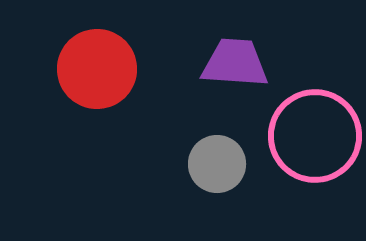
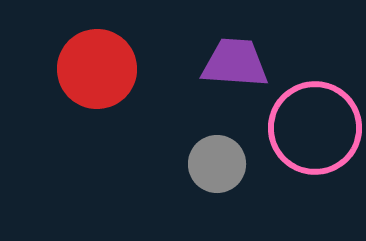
pink circle: moved 8 px up
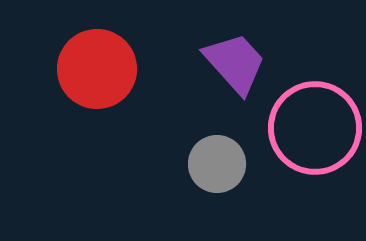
purple trapezoid: rotated 44 degrees clockwise
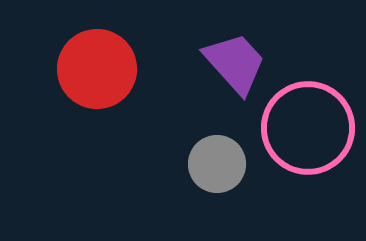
pink circle: moved 7 px left
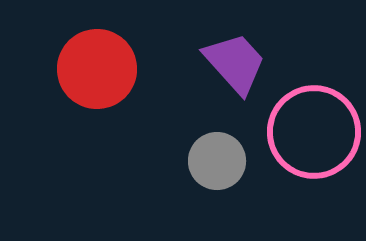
pink circle: moved 6 px right, 4 px down
gray circle: moved 3 px up
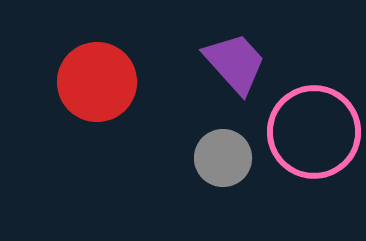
red circle: moved 13 px down
gray circle: moved 6 px right, 3 px up
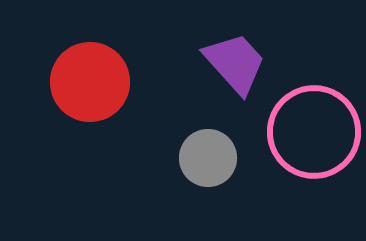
red circle: moved 7 px left
gray circle: moved 15 px left
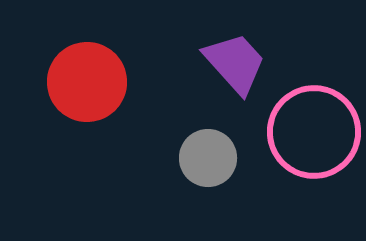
red circle: moved 3 px left
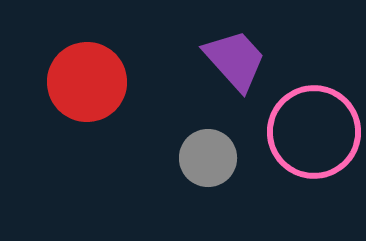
purple trapezoid: moved 3 px up
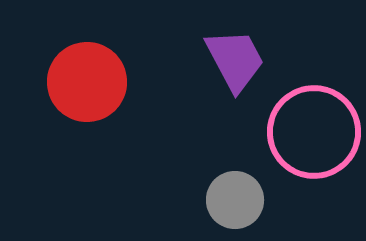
purple trapezoid: rotated 14 degrees clockwise
gray circle: moved 27 px right, 42 px down
